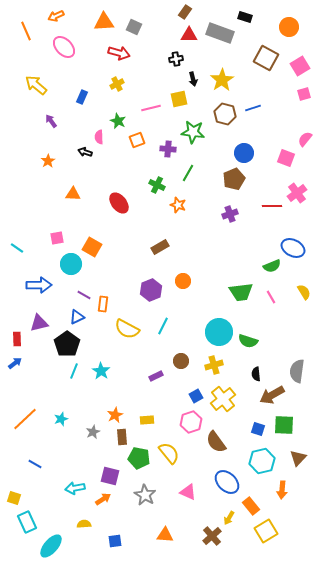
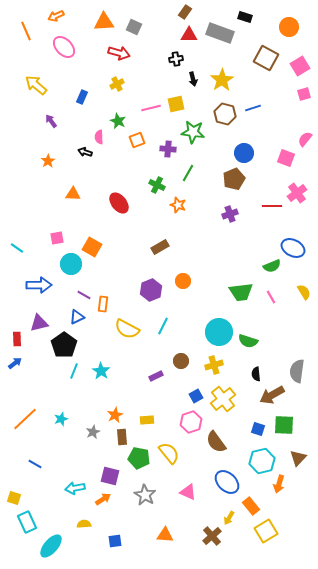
yellow square at (179, 99): moved 3 px left, 5 px down
black pentagon at (67, 344): moved 3 px left, 1 px down
orange arrow at (282, 490): moved 3 px left, 6 px up; rotated 12 degrees clockwise
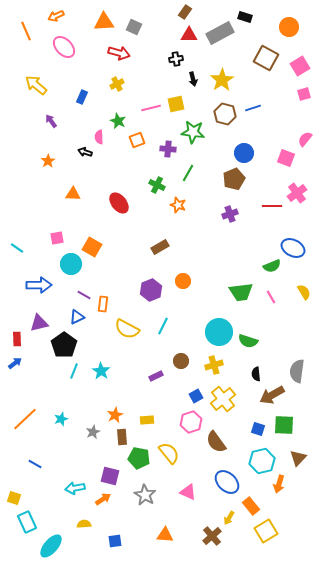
gray rectangle at (220, 33): rotated 48 degrees counterclockwise
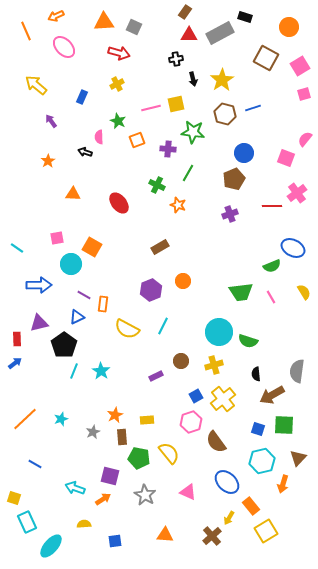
orange arrow at (279, 484): moved 4 px right
cyan arrow at (75, 488): rotated 30 degrees clockwise
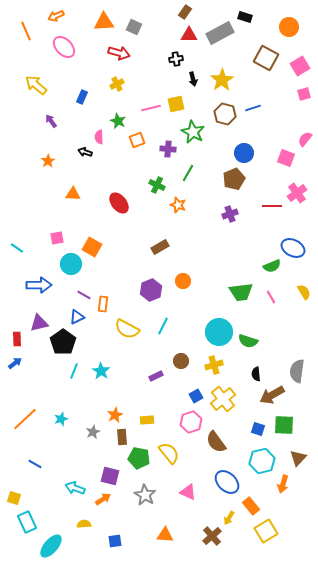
green star at (193, 132): rotated 20 degrees clockwise
black pentagon at (64, 345): moved 1 px left, 3 px up
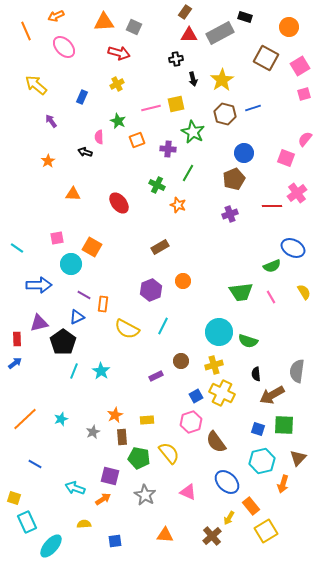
yellow cross at (223, 399): moved 1 px left, 6 px up; rotated 25 degrees counterclockwise
